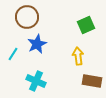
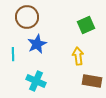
cyan line: rotated 32 degrees counterclockwise
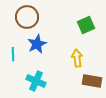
yellow arrow: moved 1 px left, 2 px down
